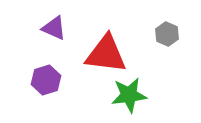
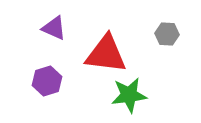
gray hexagon: rotated 20 degrees counterclockwise
purple hexagon: moved 1 px right, 1 px down
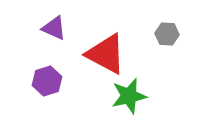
red triangle: rotated 21 degrees clockwise
green star: moved 1 px down; rotated 6 degrees counterclockwise
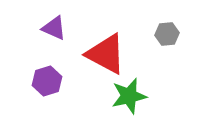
gray hexagon: rotated 10 degrees counterclockwise
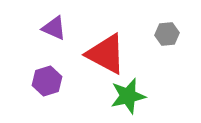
green star: moved 1 px left
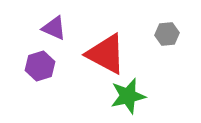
purple hexagon: moved 7 px left, 15 px up
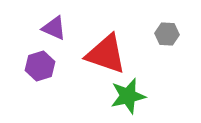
gray hexagon: rotated 10 degrees clockwise
red triangle: rotated 9 degrees counterclockwise
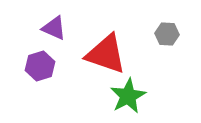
green star: rotated 15 degrees counterclockwise
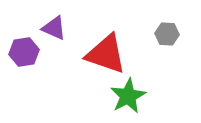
purple hexagon: moved 16 px left, 14 px up; rotated 8 degrees clockwise
